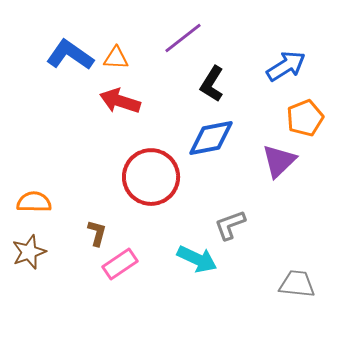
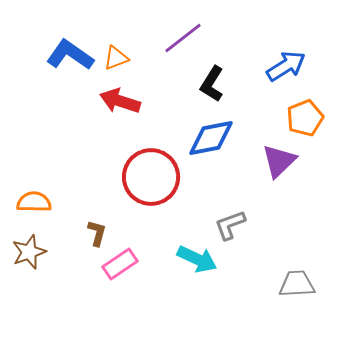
orange triangle: rotated 24 degrees counterclockwise
gray trapezoid: rotated 9 degrees counterclockwise
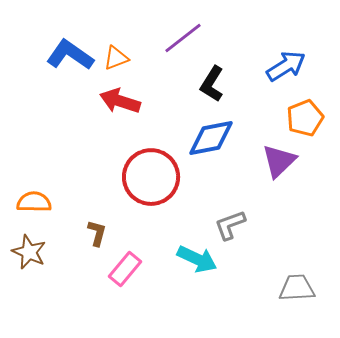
brown star: rotated 28 degrees counterclockwise
pink rectangle: moved 5 px right, 5 px down; rotated 16 degrees counterclockwise
gray trapezoid: moved 4 px down
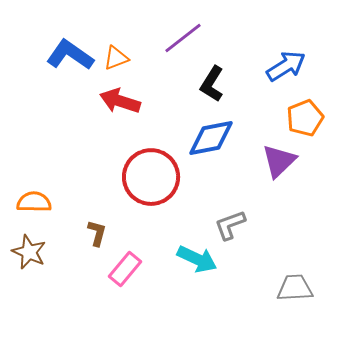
gray trapezoid: moved 2 px left
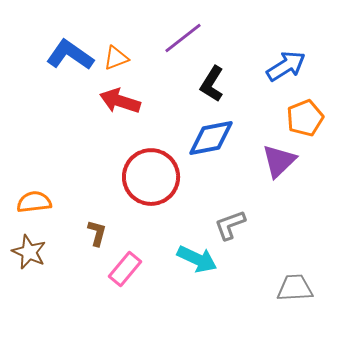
orange semicircle: rotated 8 degrees counterclockwise
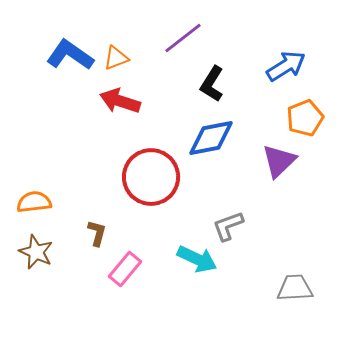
gray L-shape: moved 2 px left, 1 px down
brown star: moved 7 px right
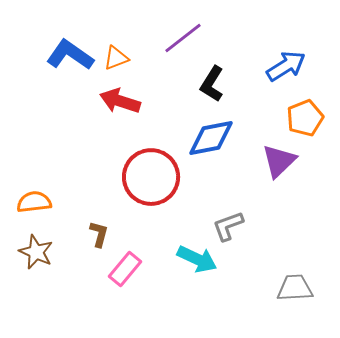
brown L-shape: moved 2 px right, 1 px down
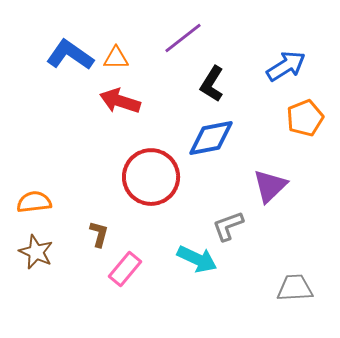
orange triangle: rotated 20 degrees clockwise
purple triangle: moved 9 px left, 25 px down
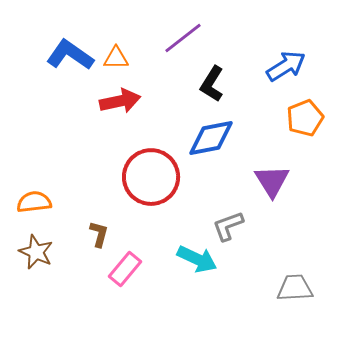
red arrow: rotated 150 degrees clockwise
purple triangle: moved 2 px right, 5 px up; rotated 18 degrees counterclockwise
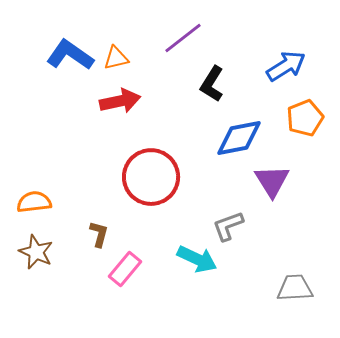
orange triangle: rotated 12 degrees counterclockwise
blue diamond: moved 28 px right
